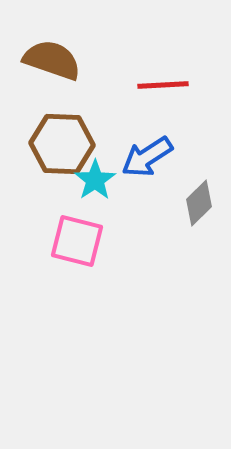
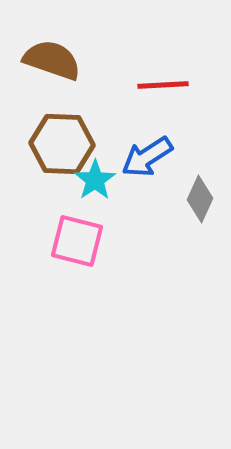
gray diamond: moved 1 px right, 4 px up; rotated 21 degrees counterclockwise
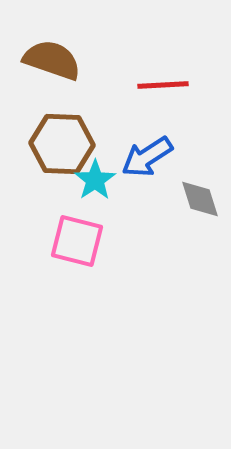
gray diamond: rotated 42 degrees counterclockwise
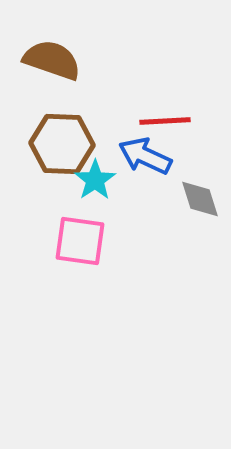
red line: moved 2 px right, 36 px down
blue arrow: moved 2 px left, 1 px up; rotated 58 degrees clockwise
pink square: moved 3 px right; rotated 6 degrees counterclockwise
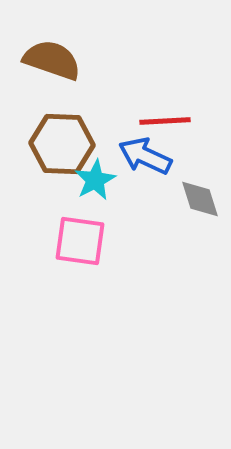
cyan star: rotated 6 degrees clockwise
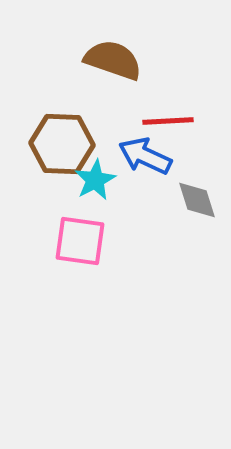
brown semicircle: moved 61 px right
red line: moved 3 px right
gray diamond: moved 3 px left, 1 px down
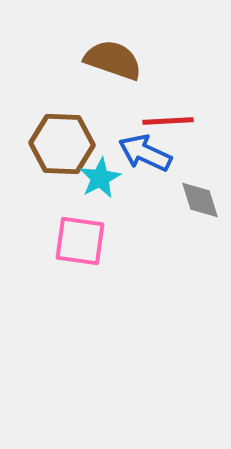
blue arrow: moved 3 px up
cyan star: moved 5 px right, 2 px up
gray diamond: moved 3 px right
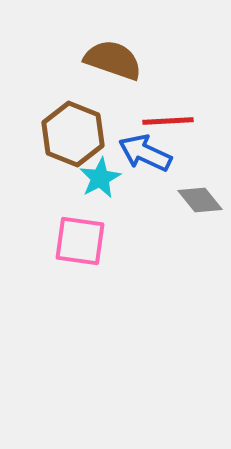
brown hexagon: moved 11 px right, 10 px up; rotated 20 degrees clockwise
gray diamond: rotated 21 degrees counterclockwise
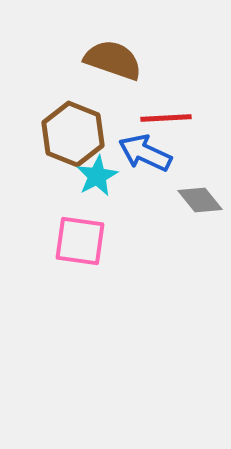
red line: moved 2 px left, 3 px up
cyan star: moved 3 px left, 2 px up
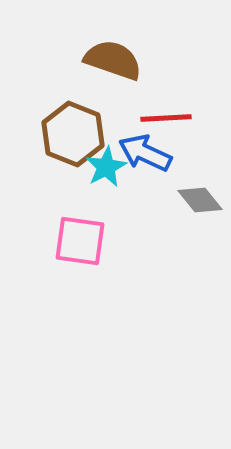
cyan star: moved 9 px right, 9 px up
